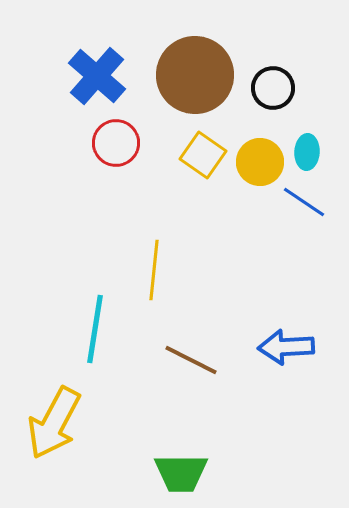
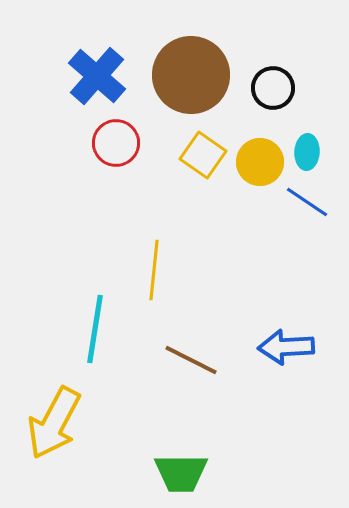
brown circle: moved 4 px left
blue line: moved 3 px right
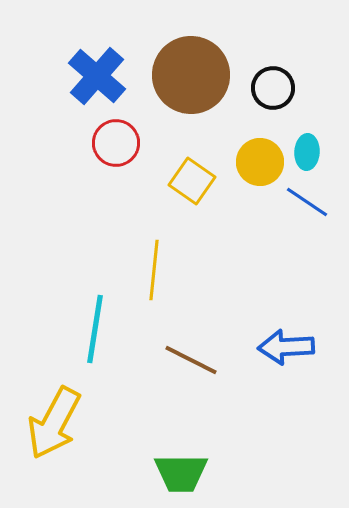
yellow square: moved 11 px left, 26 px down
